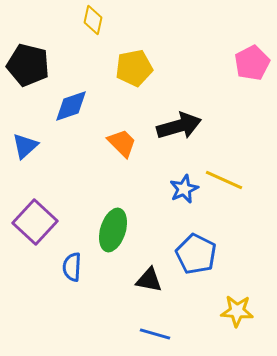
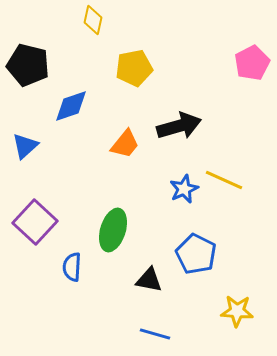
orange trapezoid: moved 3 px right, 1 px down; rotated 84 degrees clockwise
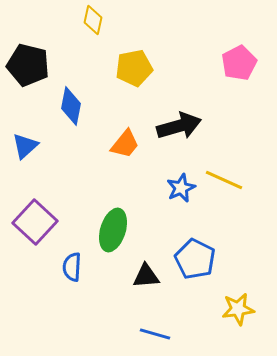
pink pentagon: moved 13 px left
blue diamond: rotated 60 degrees counterclockwise
blue star: moved 3 px left, 1 px up
blue pentagon: moved 1 px left, 5 px down
black triangle: moved 3 px left, 4 px up; rotated 16 degrees counterclockwise
yellow star: moved 1 px right, 2 px up; rotated 12 degrees counterclockwise
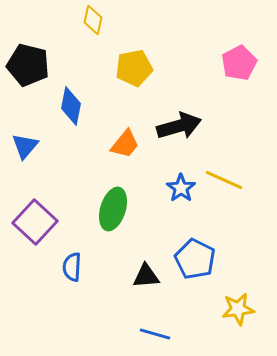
blue triangle: rotated 8 degrees counterclockwise
blue star: rotated 12 degrees counterclockwise
green ellipse: moved 21 px up
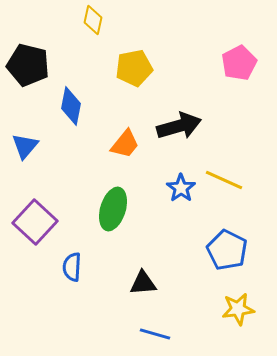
blue pentagon: moved 32 px right, 9 px up
black triangle: moved 3 px left, 7 px down
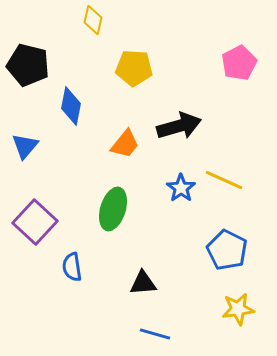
yellow pentagon: rotated 15 degrees clockwise
blue semicircle: rotated 12 degrees counterclockwise
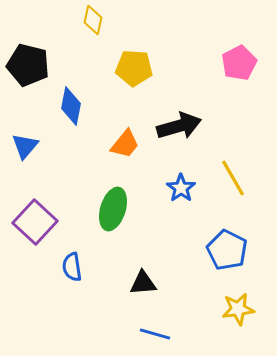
yellow line: moved 9 px right, 2 px up; rotated 36 degrees clockwise
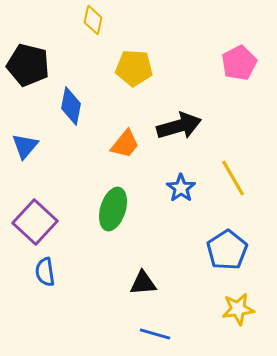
blue pentagon: rotated 12 degrees clockwise
blue semicircle: moved 27 px left, 5 px down
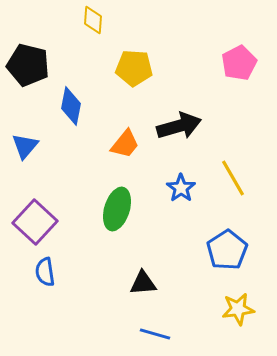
yellow diamond: rotated 8 degrees counterclockwise
green ellipse: moved 4 px right
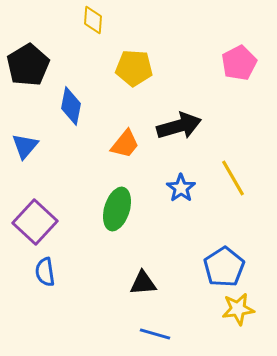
black pentagon: rotated 27 degrees clockwise
blue pentagon: moved 3 px left, 17 px down
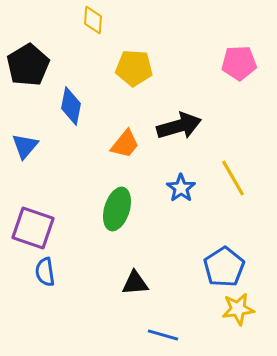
pink pentagon: rotated 24 degrees clockwise
purple square: moved 2 px left, 6 px down; rotated 24 degrees counterclockwise
black triangle: moved 8 px left
blue line: moved 8 px right, 1 px down
